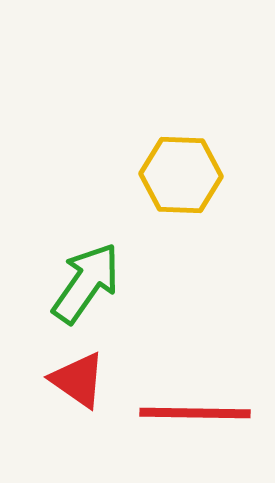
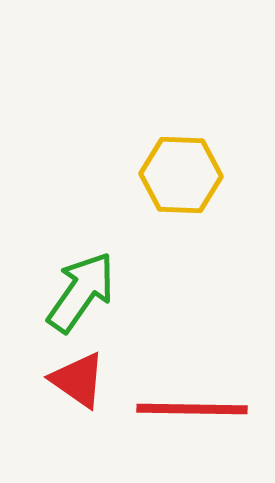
green arrow: moved 5 px left, 9 px down
red line: moved 3 px left, 4 px up
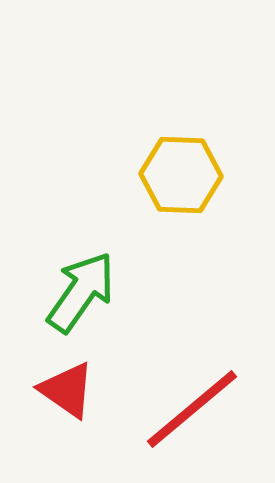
red triangle: moved 11 px left, 10 px down
red line: rotated 41 degrees counterclockwise
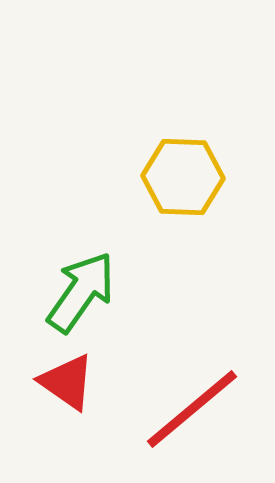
yellow hexagon: moved 2 px right, 2 px down
red triangle: moved 8 px up
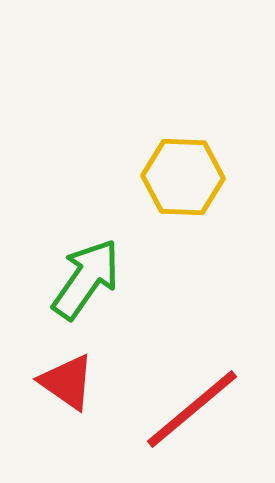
green arrow: moved 5 px right, 13 px up
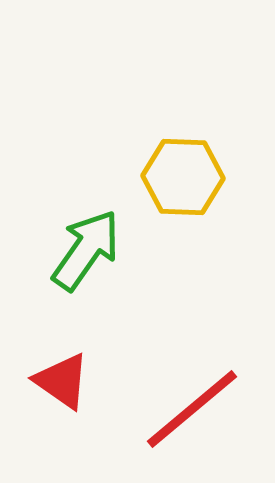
green arrow: moved 29 px up
red triangle: moved 5 px left, 1 px up
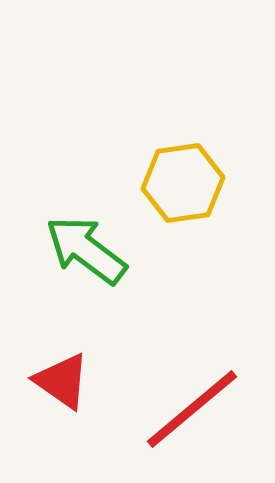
yellow hexagon: moved 6 px down; rotated 10 degrees counterclockwise
green arrow: rotated 88 degrees counterclockwise
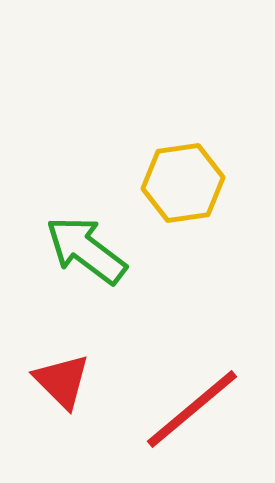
red triangle: rotated 10 degrees clockwise
